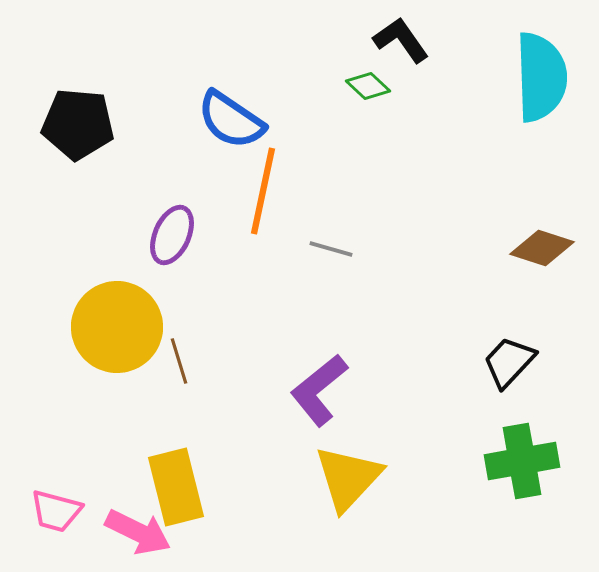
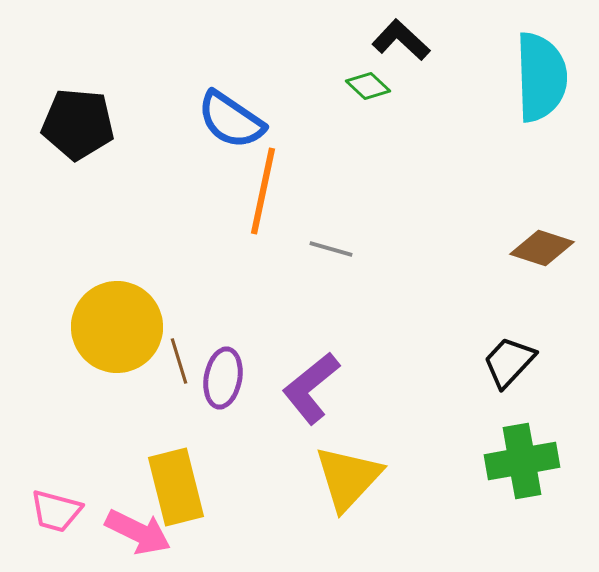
black L-shape: rotated 12 degrees counterclockwise
purple ellipse: moved 51 px right, 143 px down; rotated 14 degrees counterclockwise
purple L-shape: moved 8 px left, 2 px up
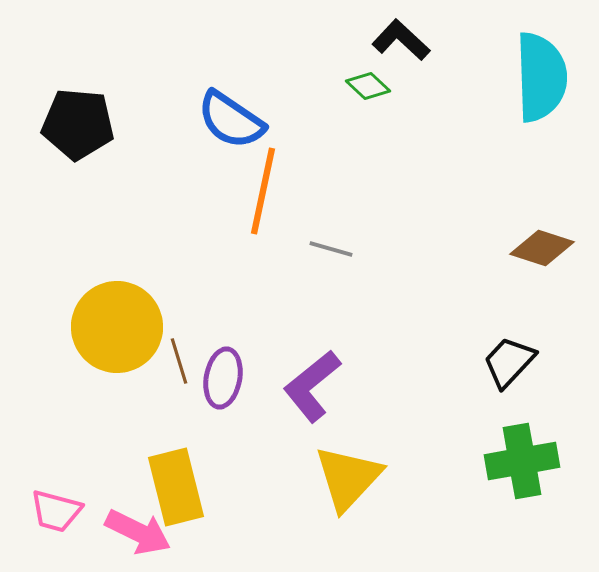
purple L-shape: moved 1 px right, 2 px up
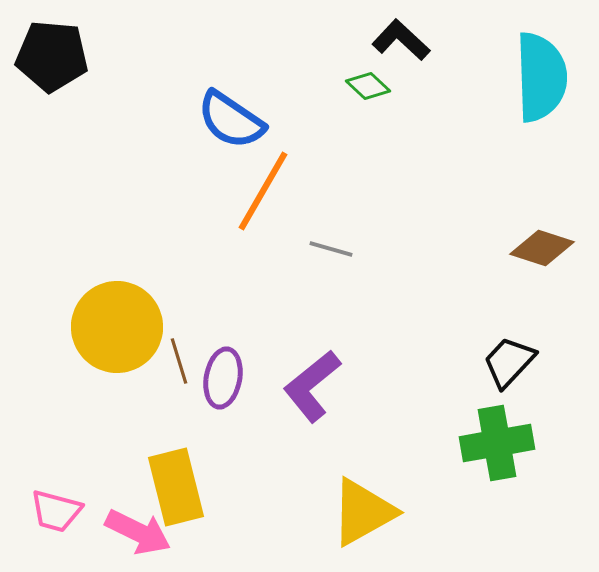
black pentagon: moved 26 px left, 68 px up
orange line: rotated 18 degrees clockwise
green cross: moved 25 px left, 18 px up
yellow triangle: moved 15 px right, 34 px down; rotated 18 degrees clockwise
